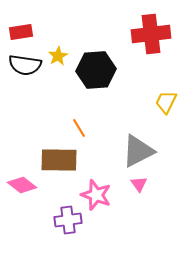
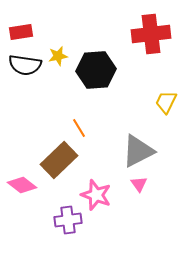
yellow star: rotated 18 degrees clockwise
brown rectangle: rotated 45 degrees counterclockwise
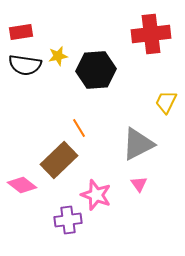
gray triangle: moved 7 px up
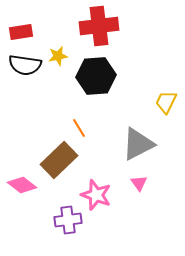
red cross: moved 52 px left, 8 px up
black hexagon: moved 6 px down
pink triangle: moved 1 px up
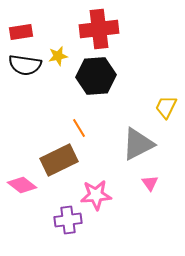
red cross: moved 3 px down
yellow trapezoid: moved 5 px down
brown rectangle: rotated 18 degrees clockwise
pink triangle: moved 11 px right
pink star: rotated 24 degrees counterclockwise
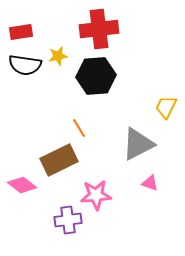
pink triangle: rotated 36 degrees counterclockwise
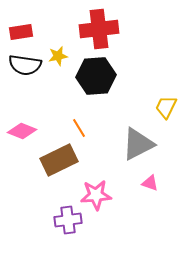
pink diamond: moved 54 px up; rotated 16 degrees counterclockwise
